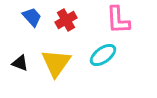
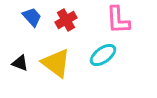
yellow triangle: rotated 28 degrees counterclockwise
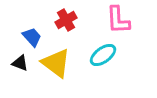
blue trapezoid: moved 20 px down
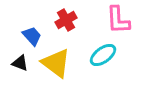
blue trapezoid: moved 1 px up
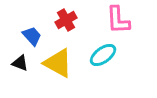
yellow triangle: moved 2 px right; rotated 8 degrees counterclockwise
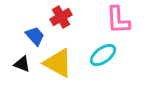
red cross: moved 5 px left, 3 px up
blue trapezoid: moved 3 px right
black triangle: moved 2 px right, 1 px down
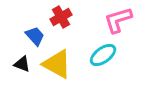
pink L-shape: rotated 76 degrees clockwise
yellow triangle: moved 1 px left, 1 px down
